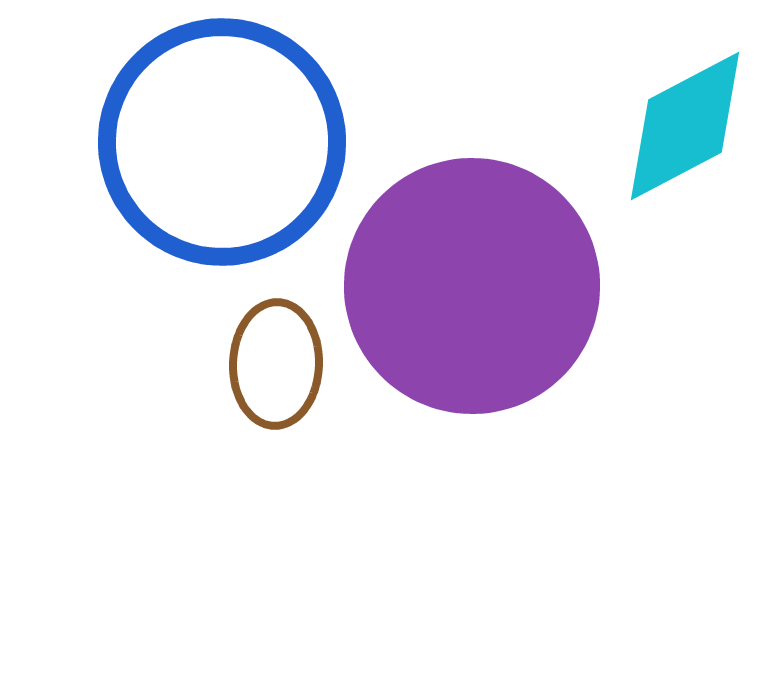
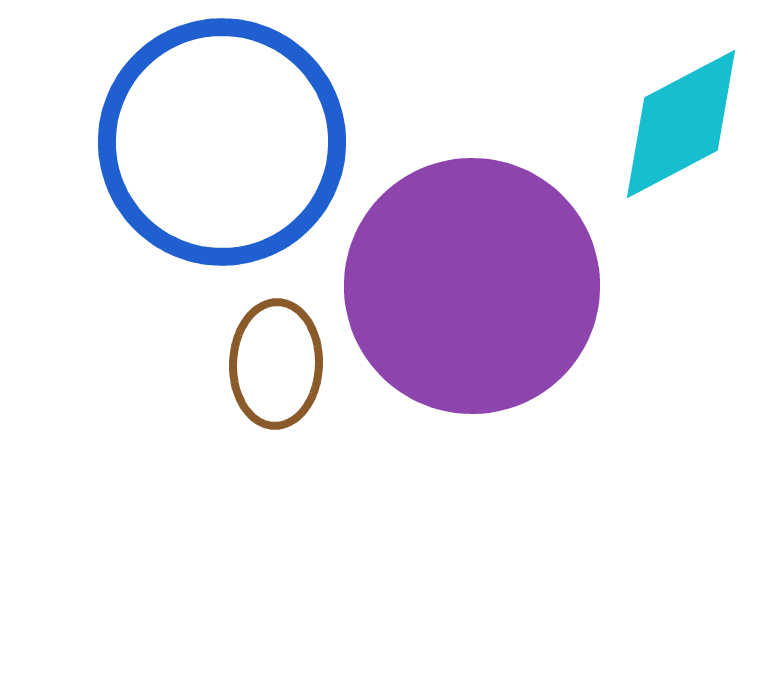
cyan diamond: moved 4 px left, 2 px up
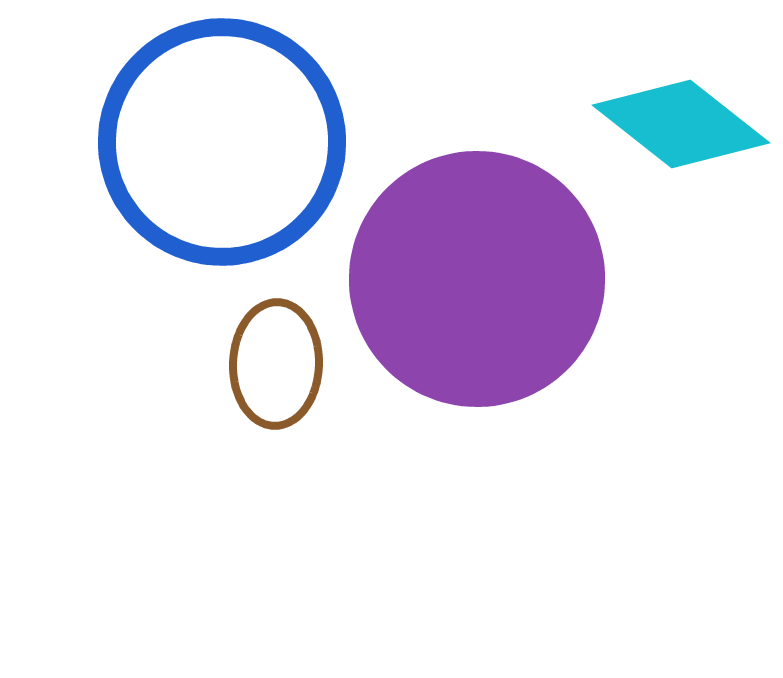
cyan diamond: rotated 66 degrees clockwise
purple circle: moved 5 px right, 7 px up
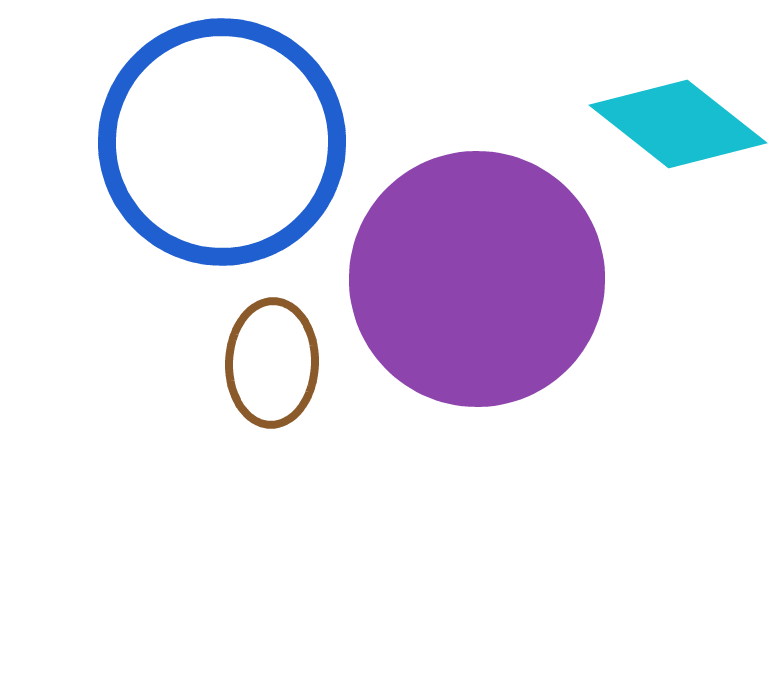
cyan diamond: moved 3 px left
brown ellipse: moved 4 px left, 1 px up
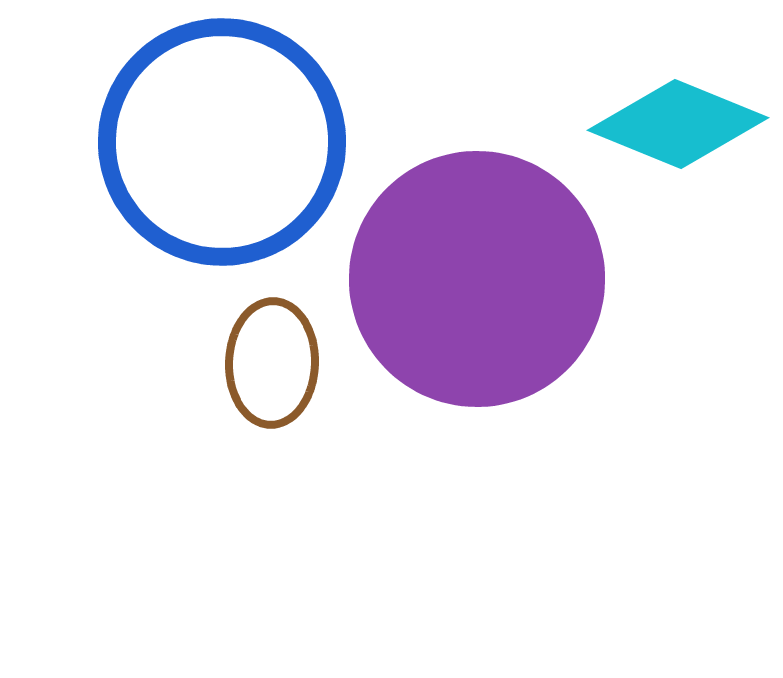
cyan diamond: rotated 16 degrees counterclockwise
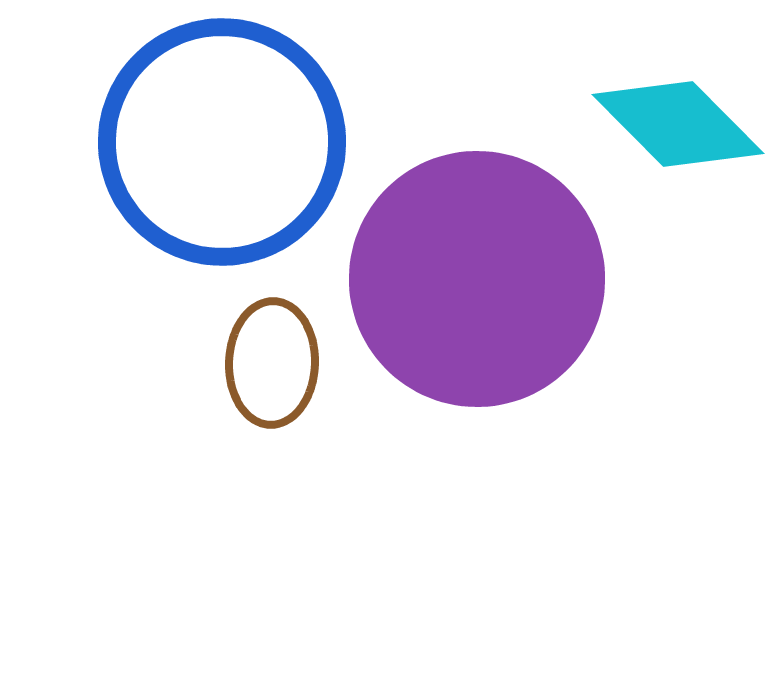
cyan diamond: rotated 23 degrees clockwise
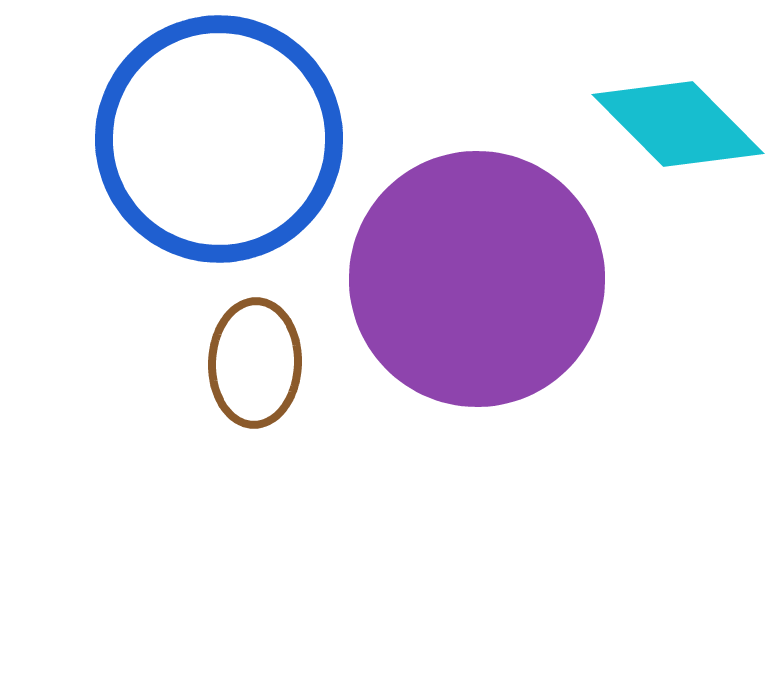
blue circle: moved 3 px left, 3 px up
brown ellipse: moved 17 px left
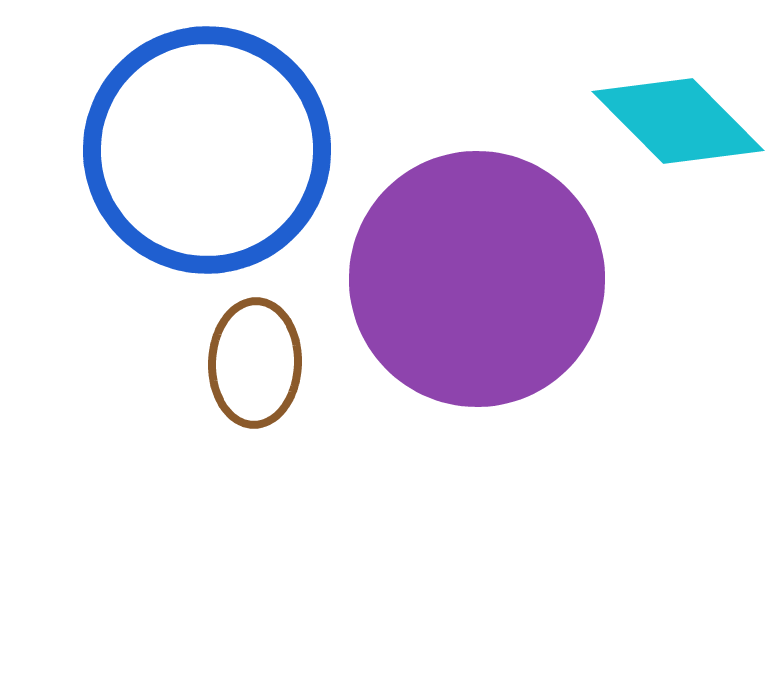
cyan diamond: moved 3 px up
blue circle: moved 12 px left, 11 px down
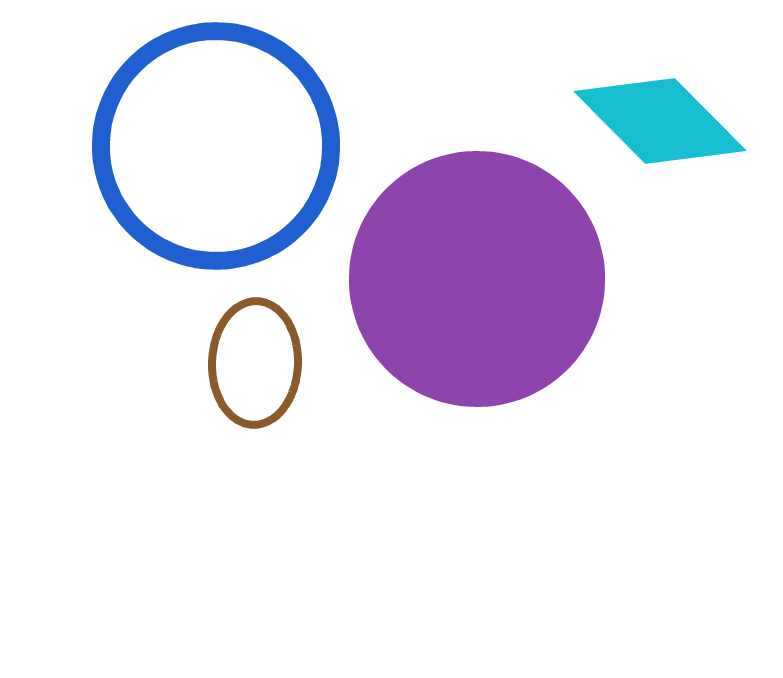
cyan diamond: moved 18 px left
blue circle: moved 9 px right, 4 px up
